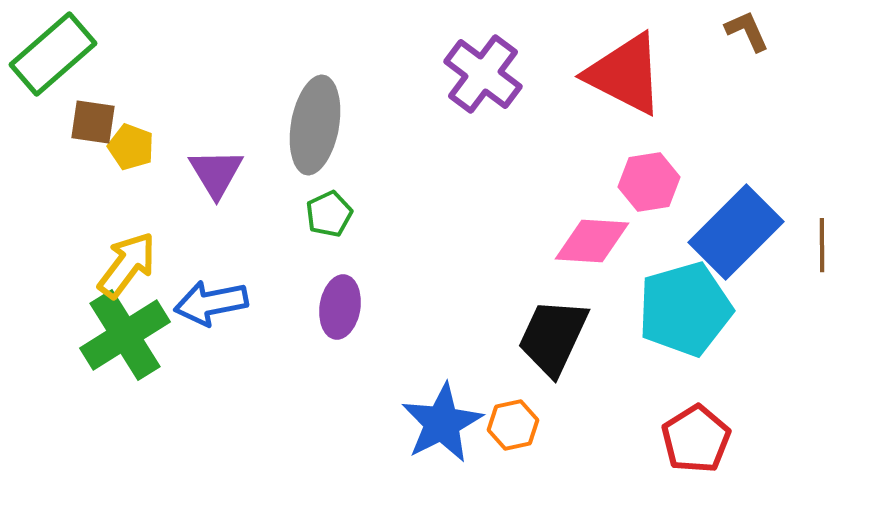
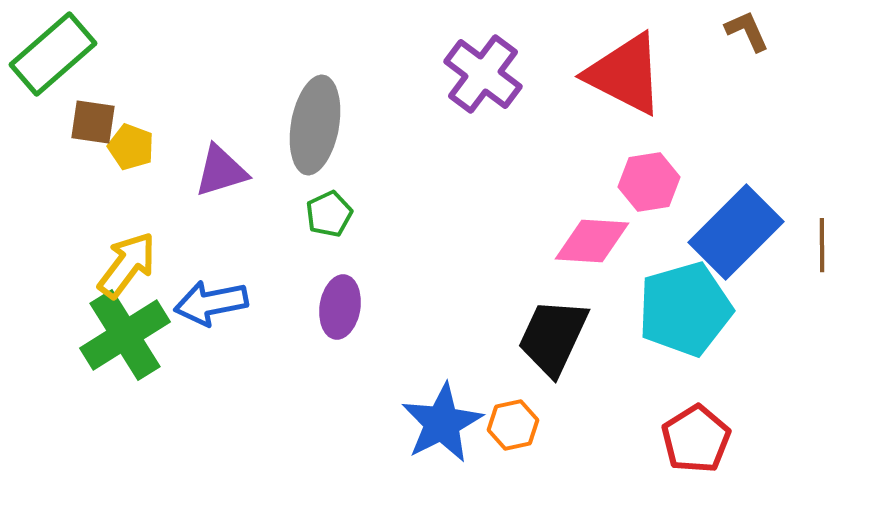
purple triangle: moved 5 px right, 2 px up; rotated 44 degrees clockwise
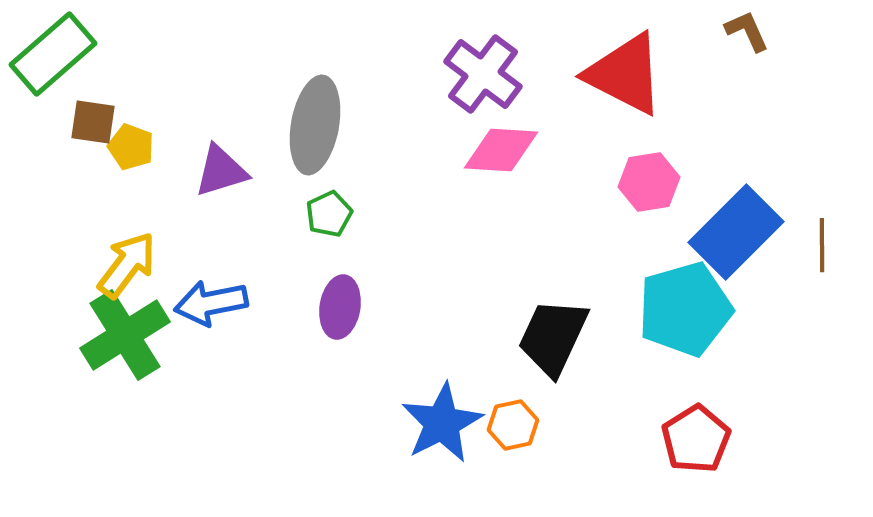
pink diamond: moved 91 px left, 91 px up
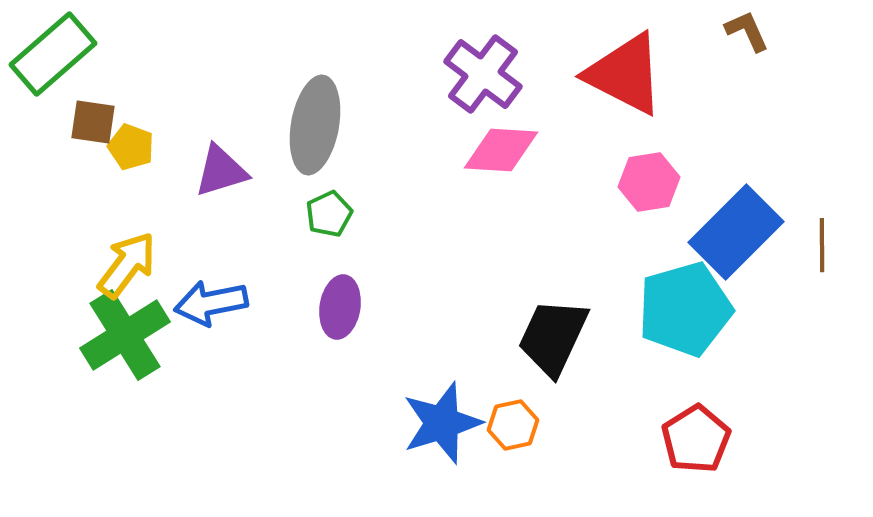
blue star: rotated 10 degrees clockwise
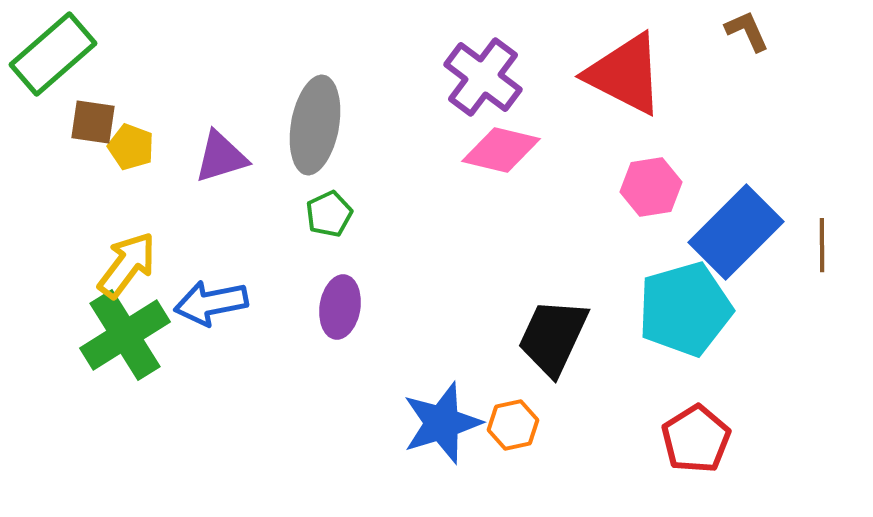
purple cross: moved 3 px down
pink diamond: rotated 10 degrees clockwise
purple triangle: moved 14 px up
pink hexagon: moved 2 px right, 5 px down
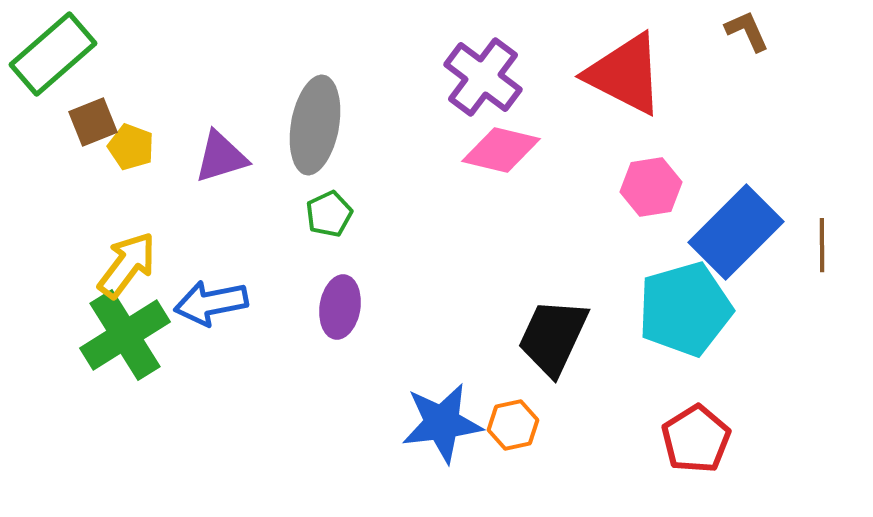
brown square: rotated 30 degrees counterclockwise
blue star: rotated 10 degrees clockwise
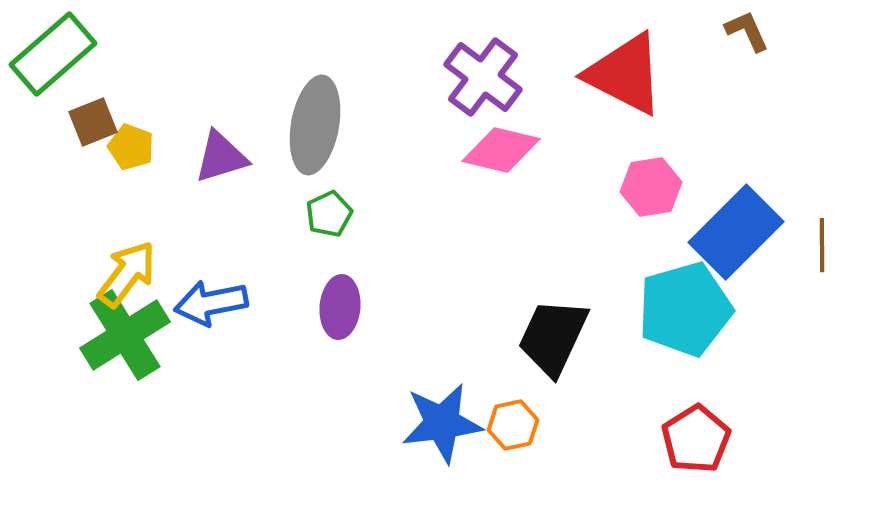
yellow arrow: moved 9 px down
purple ellipse: rotated 4 degrees counterclockwise
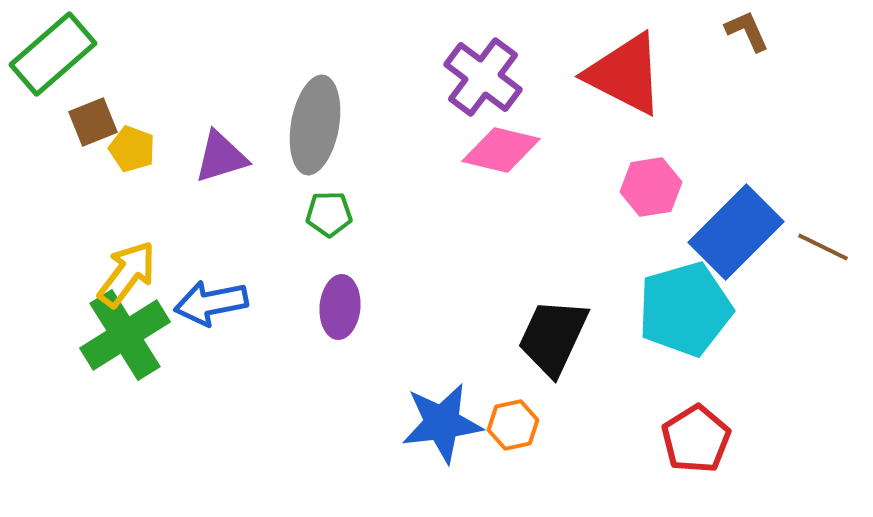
yellow pentagon: moved 1 px right, 2 px down
green pentagon: rotated 24 degrees clockwise
brown line: moved 1 px right, 2 px down; rotated 64 degrees counterclockwise
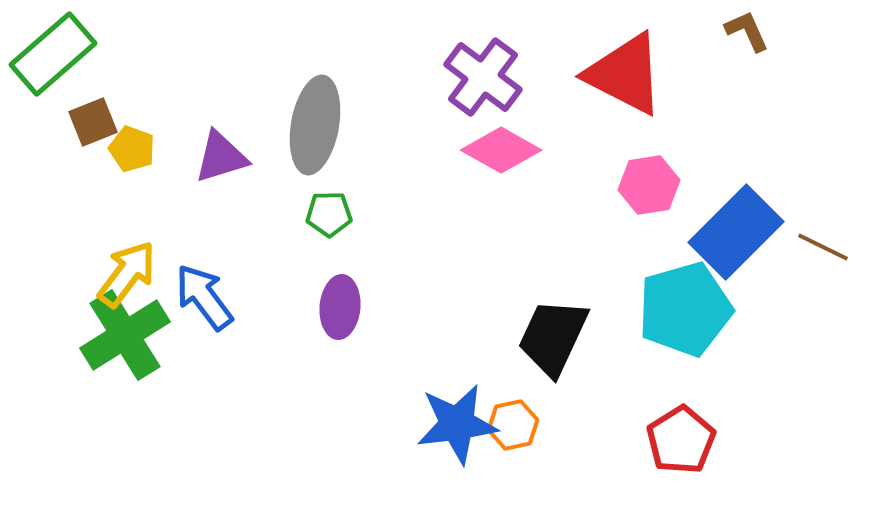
pink diamond: rotated 16 degrees clockwise
pink hexagon: moved 2 px left, 2 px up
blue arrow: moved 7 px left, 6 px up; rotated 64 degrees clockwise
blue star: moved 15 px right, 1 px down
red pentagon: moved 15 px left, 1 px down
